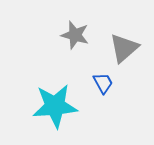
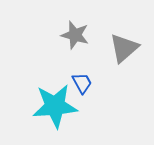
blue trapezoid: moved 21 px left
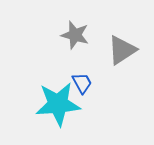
gray triangle: moved 2 px left, 2 px down; rotated 8 degrees clockwise
cyan star: moved 3 px right, 2 px up
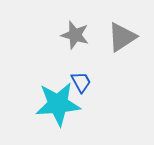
gray triangle: moved 13 px up
blue trapezoid: moved 1 px left, 1 px up
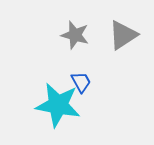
gray triangle: moved 1 px right, 2 px up
cyan star: moved 1 px down; rotated 15 degrees clockwise
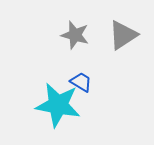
blue trapezoid: rotated 30 degrees counterclockwise
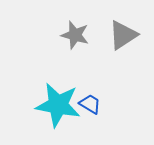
blue trapezoid: moved 9 px right, 22 px down
